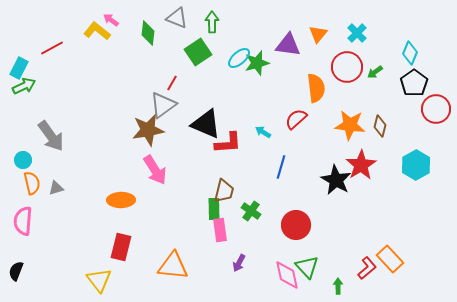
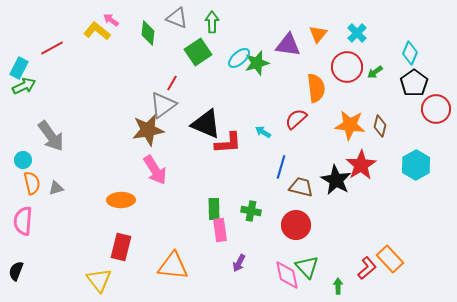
brown trapezoid at (224, 191): moved 77 px right, 4 px up; rotated 90 degrees counterclockwise
green cross at (251, 211): rotated 24 degrees counterclockwise
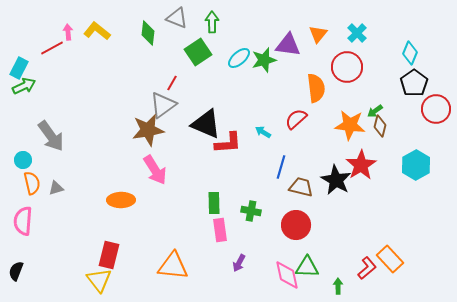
pink arrow at (111, 20): moved 43 px left, 12 px down; rotated 49 degrees clockwise
green star at (257, 63): moved 7 px right, 3 px up
green arrow at (375, 72): moved 39 px down
green rectangle at (214, 209): moved 6 px up
red rectangle at (121, 247): moved 12 px left, 8 px down
green triangle at (307, 267): rotated 45 degrees counterclockwise
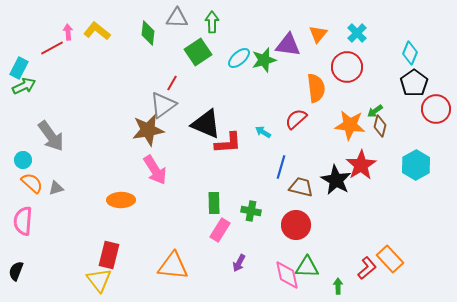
gray triangle at (177, 18): rotated 20 degrees counterclockwise
orange semicircle at (32, 183): rotated 35 degrees counterclockwise
pink rectangle at (220, 230): rotated 40 degrees clockwise
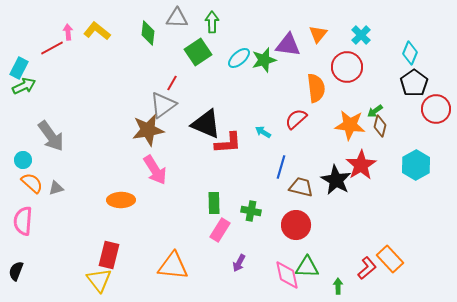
cyan cross at (357, 33): moved 4 px right, 2 px down
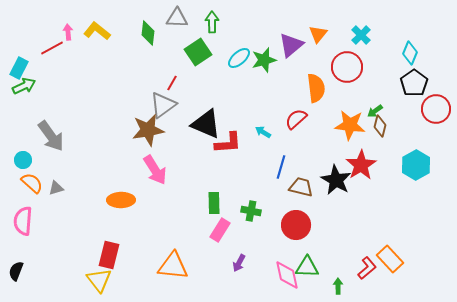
purple triangle at (288, 45): moved 3 px right; rotated 48 degrees counterclockwise
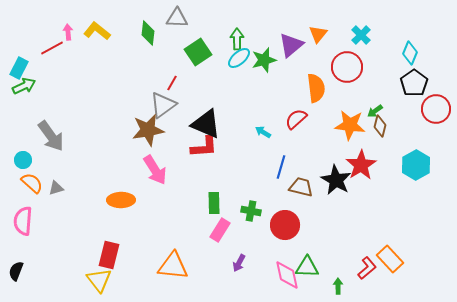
green arrow at (212, 22): moved 25 px right, 17 px down
red L-shape at (228, 143): moved 24 px left, 4 px down
red circle at (296, 225): moved 11 px left
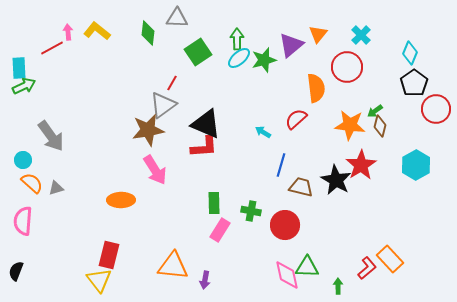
cyan rectangle at (19, 68): rotated 30 degrees counterclockwise
blue line at (281, 167): moved 2 px up
purple arrow at (239, 263): moved 34 px left, 17 px down; rotated 18 degrees counterclockwise
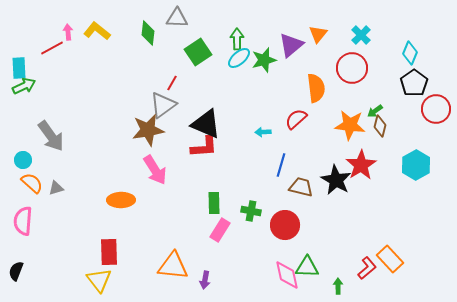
red circle at (347, 67): moved 5 px right, 1 px down
cyan arrow at (263, 132): rotated 35 degrees counterclockwise
red rectangle at (109, 255): moved 3 px up; rotated 16 degrees counterclockwise
